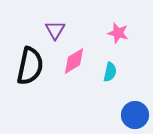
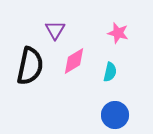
blue circle: moved 20 px left
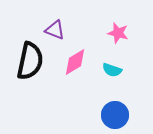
purple triangle: rotated 40 degrees counterclockwise
pink diamond: moved 1 px right, 1 px down
black semicircle: moved 5 px up
cyan semicircle: moved 2 px right, 2 px up; rotated 96 degrees clockwise
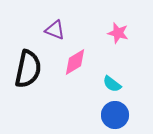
black semicircle: moved 2 px left, 8 px down
cyan semicircle: moved 14 px down; rotated 18 degrees clockwise
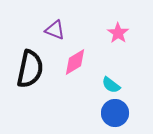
pink star: rotated 20 degrees clockwise
black semicircle: moved 2 px right
cyan semicircle: moved 1 px left, 1 px down
blue circle: moved 2 px up
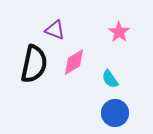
pink star: moved 1 px right, 1 px up
pink diamond: moved 1 px left
black semicircle: moved 4 px right, 5 px up
cyan semicircle: moved 1 px left, 6 px up; rotated 18 degrees clockwise
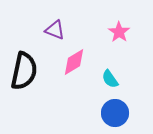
black semicircle: moved 10 px left, 7 px down
